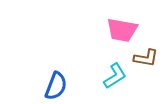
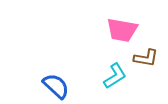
blue semicircle: rotated 68 degrees counterclockwise
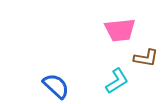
pink trapezoid: moved 2 px left; rotated 16 degrees counterclockwise
cyan L-shape: moved 2 px right, 5 px down
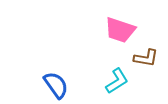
pink trapezoid: rotated 24 degrees clockwise
blue semicircle: moved 1 px up; rotated 12 degrees clockwise
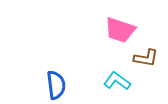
cyan L-shape: rotated 112 degrees counterclockwise
blue semicircle: rotated 28 degrees clockwise
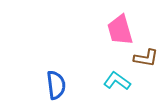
pink trapezoid: rotated 56 degrees clockwise
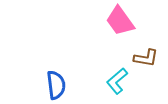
pink trapezoid: moved 9 px up; rotated 20 degrees counterclockwise
cyan L-shape: rotated 76 degrees counterclockwise
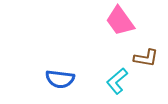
blue semicircle: moved 4 px right, 6 px up; rotated 104 degrees clockwise
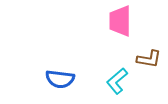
pink trapezoid: rotated 36 degrees clockwise
brown L-shape: moved 3 px right, 1 px down
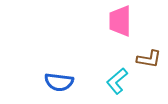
blue semicircle: moved 1 px left, 3 px down
